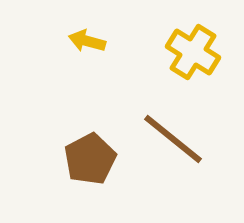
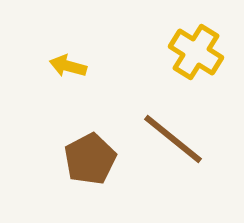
yellow arrow: moved 19 px left, 25 px down
yellow cross: moved 3 px right
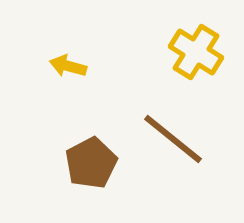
brown pentagon: moved 1 px right, 4 px down
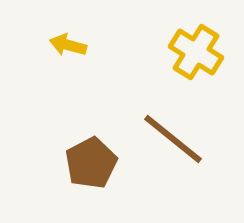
yellow arrow: moved 21 px up
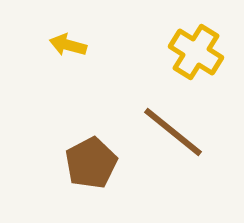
brown line: moved 7 px up
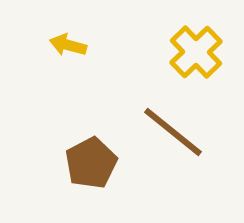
yellow cross: rotated 14 degrees clockwise
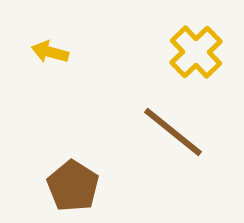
yellow arrow: moved 18 px left, 7 px down
brown pentagon: moved 18 px left, 23 px down; rotated 12 degrees counterclockwise
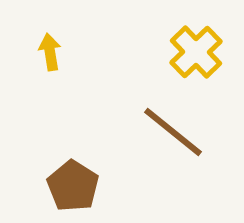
yellow arrow: rotated 66 degrees clockwise
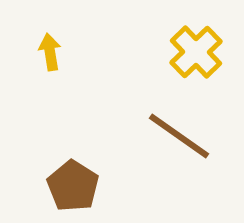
brown line: moved 6 px right, 4 px down; rotated 4 degrees counterclockwise
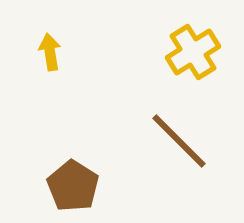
yellow cross: moved 3 px left; rotated 12 degrees clockwise
brown line: moved 5 px down; rotated 10 degrees clockwise
